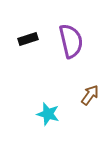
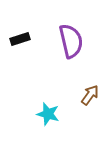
black rectangle: moved 8 px left
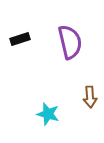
purple semicircle: moved 1 px left, 1 px down
brown arrow: moved 2 px down; rotated 140 degrees clockwise
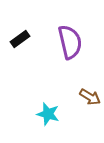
black rectangle: rotated 18 degrees counterclockwise
brown arrow: rotated 55 degrees counterclockwise
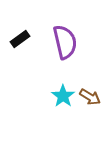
purple semicircle: moved 5 px left
cyan star: moved 15 px right, 18 px up; rotated 20 degrees clockwise
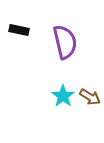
black rectangle: moved 1 px left, 9 px up; rotated 48 degrees clockwise
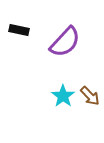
purple semicircle: rotated 56 degrees clockwise
brown arrow: moved 1 px up; rotated 15 degrees clockwise
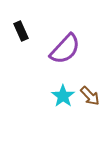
black rectangle: moved 2 px right, 1 px down; rotated 54 degrees clockwise
purple semicircle: moved 7 px down
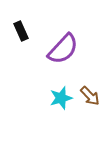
purple semicircle: moved 2 px left
cyan star: moved 2 px left, 2 px down; rotated 20 degrees clockwise
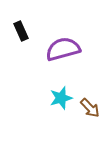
purple semicircle: rotated 148 degrees counterclockwise
brown arrow: moved 12 px down
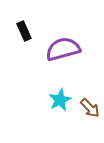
black rectangle: moved 3 px right
cyan star: moved 1 px left, 2 px down; rotated 10 degrees counterclockwise
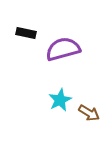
black rectangle: moved 2 px right, 2 px down; rotated 54 degrees counterclockwise
brown arrow: moved 1 px left, 5 px down; rotated 15 degrees counterclockwise
